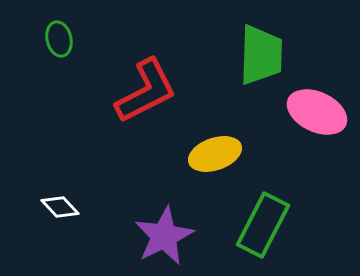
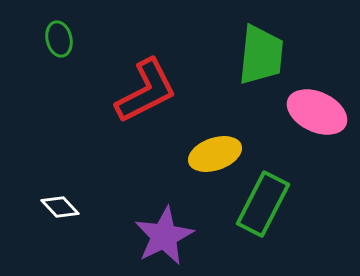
green trapezoid: rotated 4 degrees clockwise
green rectangle: moved 21 px up
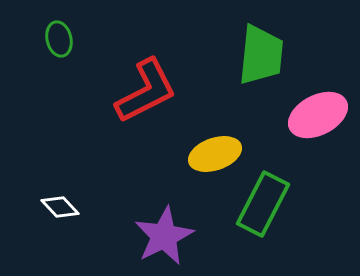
pink ellipse: moved 1 px right, 3 px down; rotated 52 degrees counterclockwise
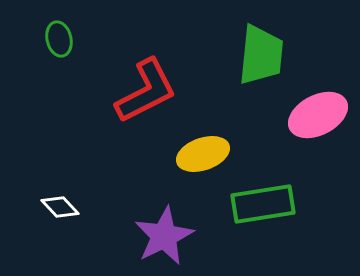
yellow ellipse: moved 12 px left
green rectangle: rotated 54 degrees clockwise
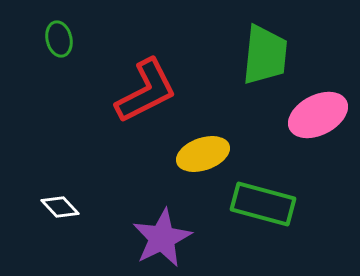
green trapezoid: moved 4 px right
green rectangle: rotated 24 degrees clockwise
purple star: moved 2 px left, 2 px down
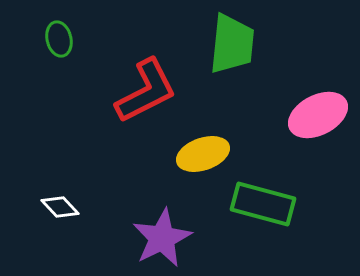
green trapezoid: moved 33 px left, 11 px up
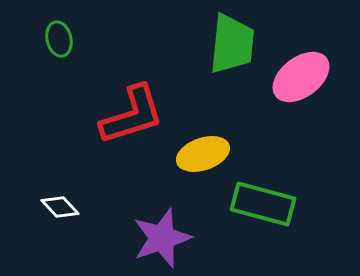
red L-shape: moved 14 px left, 24 px down; rotated 10 degrees clockwise
pink ellipse: moved 17 px left, 38 px up; rotated 10 degrees counterclockwise
purple star: rotated 8 degrees clockwise
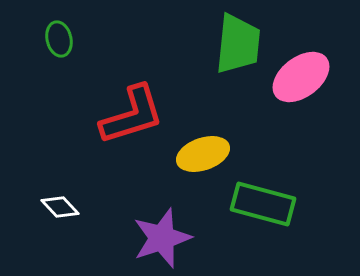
green trapezoid: moved 6 px right
